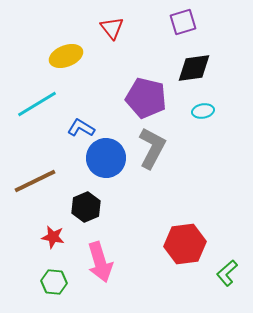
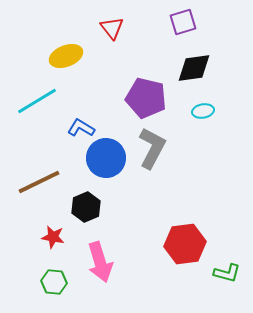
cyan line: moved 3 px up
brown line: moved 4 px right, 1 px down
green L-shape: rotated 124 degrees counterclockwise
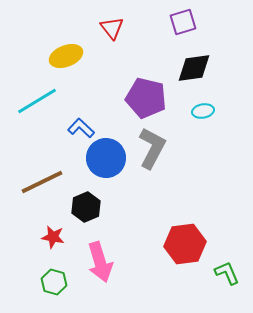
blue L-shape: rotated 12 degrees clockwise
brown line: moved 3 px right
green L-shape: rotated 128 degrees counterclockwise
green hexagon: rotated 10 degrees clockwise
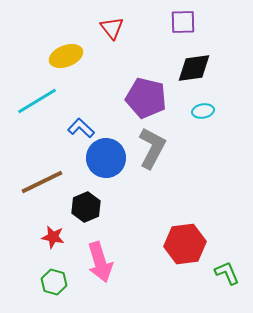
purple square: rotated 16 degrees clockwise
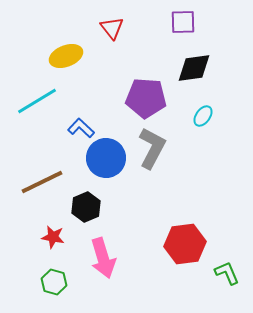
purple pentagon: rotated 9 degrees counterclockwise
cyan ellipse: moved 5 px down; rotated 45 degrees counterclockwise
pink arrow: moved 3 px right, 4 px up
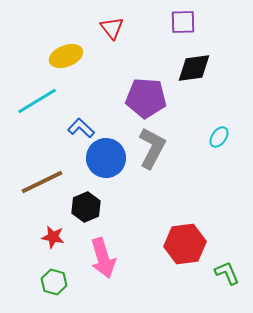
cyan ellipse: moved 16 px right, 21 px down
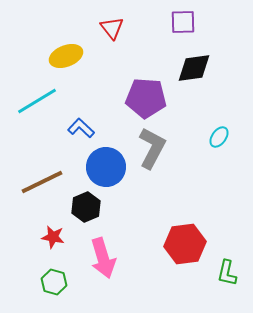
blue circle: moved 9 px down
green L-shape: rotated 144 degrees counterclockwise
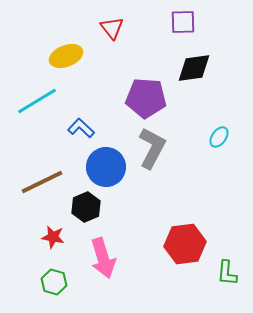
green L-shape: rotated 8 degrees counterclockwise
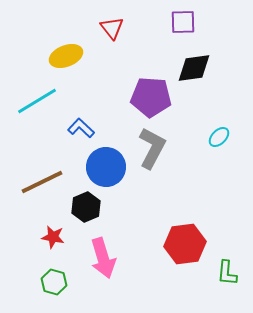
purple pentagon: moved 5 px right, 1 px up
cyan ellipse: rotated 10 degrees clockwise
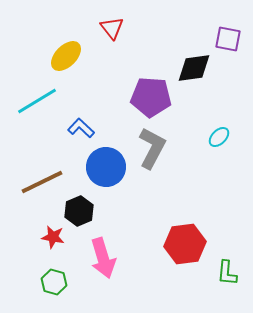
purple square: moved 45 px right, 17 px down; rotated 12 degrees clockwise
yellow ellipse: rotated 24 degrees counterclockwise
black hexagon: moved 7 px left, 4 px down
